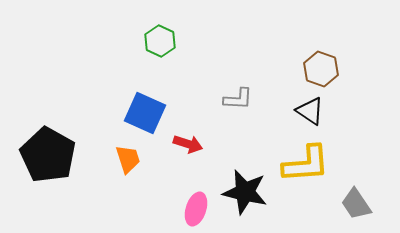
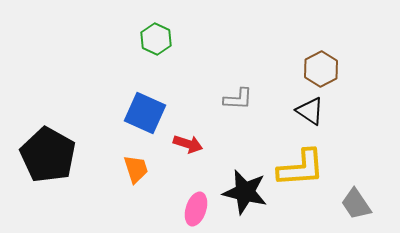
green hexagon: moved 4 px left, 2 px up
brown hexagon: rotated 12 degrees clockwise
orange trapezoid: moved 8 px right, 10 px down
yellow L-shape: moved 5 px left, 4 px down
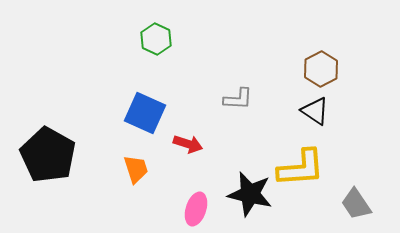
black triangle: moved 5 px right
black star: moved 5 px right, 2 px down
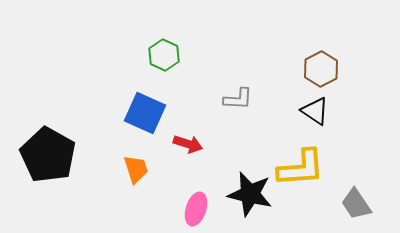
green hexagon: moved 8 px right, 16 px down
